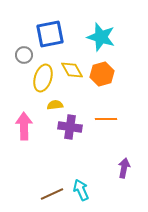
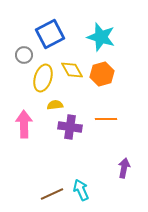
blue square: rotated 16 degrees counterclockwise
pink arrow: moved 2 px up
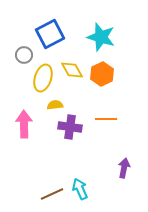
orange hexagon: rotated 10 degrees counterclockwise
cyan arrow: moved 1 px left, 1 px up
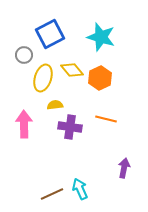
yellow diamond: rotated 10 degrees counterclockwise
orange hexagon: moved 2 px left, 4 px down
orange line: rotated 15 degrees clockwise
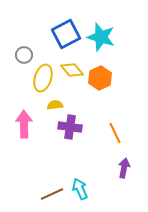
blue square: moved 16 px right
orange line: moved 9 px right, 14 px down; rotated 50 degrees clockwise
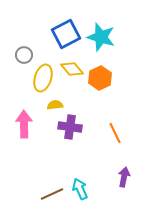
yellow diamond: moved 1 px up
purple arrow: moved 9 px down
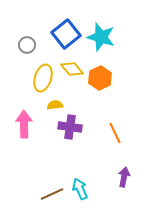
blue square: rotated 12 degrees counterclockwise
gray circle: moved 3 px right, 10 px up
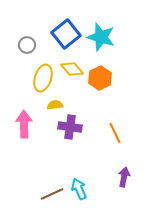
cyan arrow: moved 1 px left
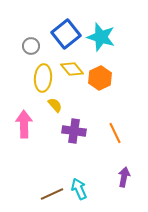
gray circle: moved 4 px right, 1 px down
yellow ellipse: rotated 12 degrees counterclockwise
yellow semicircle: rotated 56 degrees clockwise
purple cross: moved 4 px right, 4 px down
